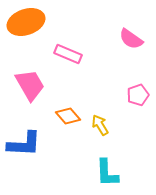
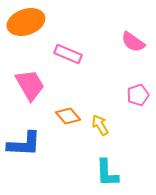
pink semicircle: moved 2 px right, 3 px down
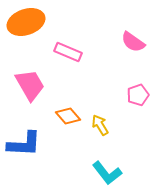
pink rectangle: moved 2 px up
cyan L-shape: rotated 36 degrees counterclockwise
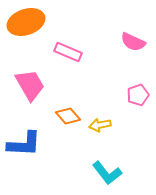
pink semicircle: rotated 10 degrees counterclockwise
yellow arrow: rotated 70 degrees counterclockwise
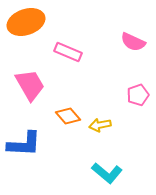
cyan L-shape: rotated 12 degrees counterclockwise
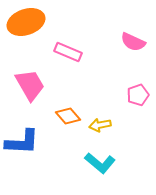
blue L-shape: moved 2 px left, 2 px up
cyan L-shape: moved 7 px left, 10 px up
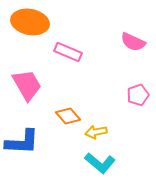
orange ellipse: moved 4 px right; rotated 30 degrees clockwise
pink trapezoid: moved 3 px left
yellow arrow: moved 4 px left, 7 px down
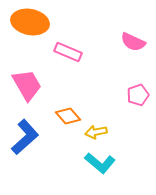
blue L-shape: moved 3 px right, 5 px up; rotated 45 degrees counterclockwise
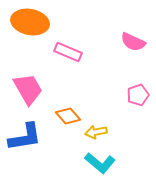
pink trapezoid: moved 1 px right, 4 px down
blue L-shape: rotated 33 degrees clockwise
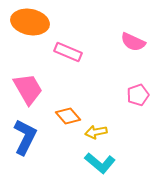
blue L-shape: rotated 54 degrees counterclockwise
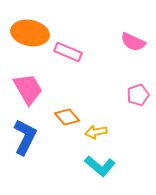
orange ellipse: moved 11 px down
orange diamond: moved 1 px left, 1 px down
cyan L-shape: moved 3 px down
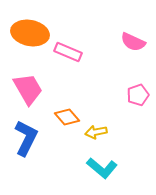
blue L-shape: moved 1 px right, 1 px down
cyan L-shape: moved 2 px right, 2 px down
